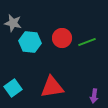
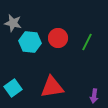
red circle: moved 4 px left
green line: rotated 42 degrees counterclockwise
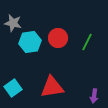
cyan hexagon: rotated 15 degrees counterclockwise
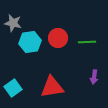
green line: rotated 60 degrees clockwise
purple arrow: moved 19 px up
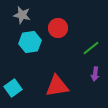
gray star: moved 9 px right, 8 px up
red circle: moved 10 px up
green line: moved 4 px right, 6 px down; rotated 36 degrees counterclockwise
purple arrow: moved 1 px right, 3 px up
red triangle: moved 5 px right, 1 px up
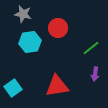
gray star: moved 1 px right, 1 px up
